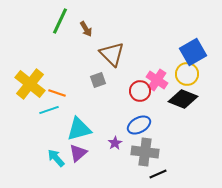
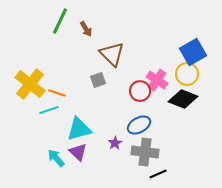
purple triangle: moved 1 px up; rotated 36 degrees counterclockwise
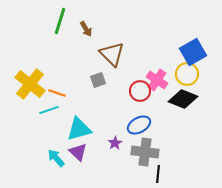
green line: rotated 8 degrees counterclockwise
black line: rotated 60 degrees counterclockwise
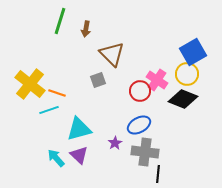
brown arrow: rotated 42 degrees clockwise
purple triangle: moved 1 px right, 3 px down
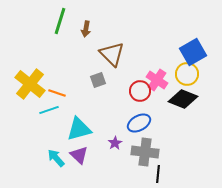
blue ellipse: moved 2 px up
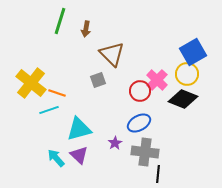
pink cross: rotated 10 degrees clockwise
yellow cross: moved 1 px right, 1 px up
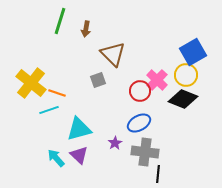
brown triangle: moved 1 px right
yellow circle: moved 1 px left, 1 px down
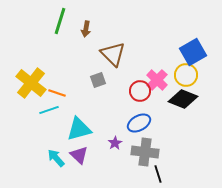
black line: rotated 24 degrees counterclockwise
